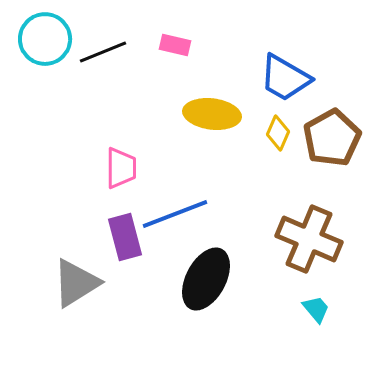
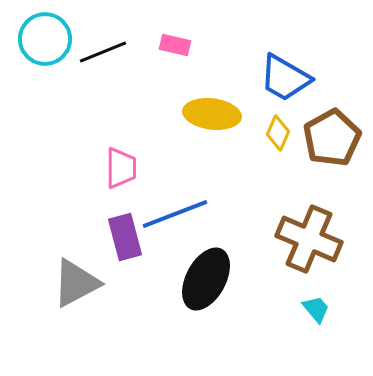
gray triangle: rotated 4 degrees clockwise
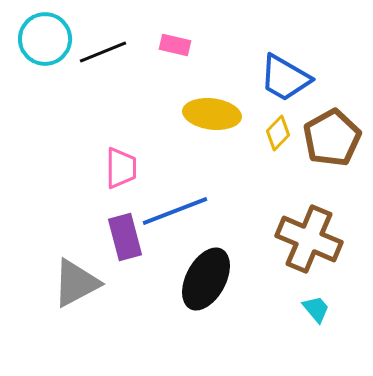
yellow diamond: rotated 20 degrees clockwise
blue line: moved 3 px up
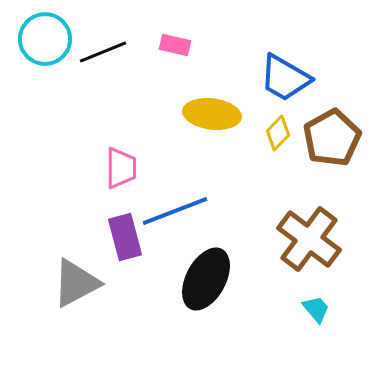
brown cross: rotated 14 degrees clockwise
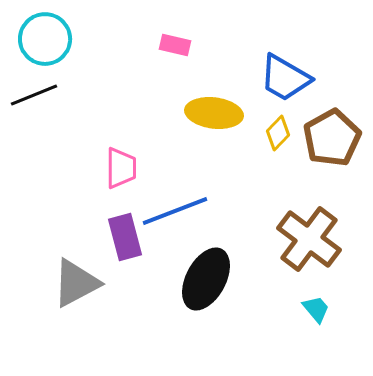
black line: moved 69 px left, 43 px down
yellow ellipse: moved 2 px right, 1 px up
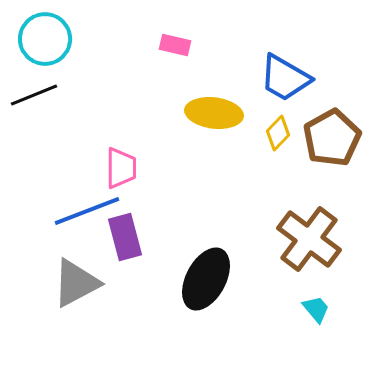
blue line: moved 88 px left
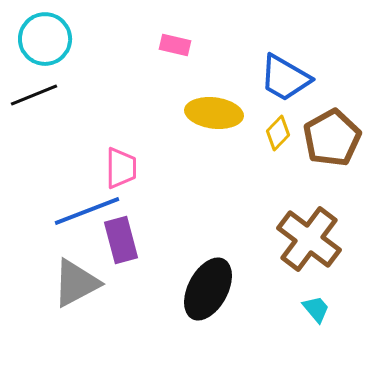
purple rectangle: moved 4 px left, 3 px down
black ellipse: moved 2 px right, 10 px down
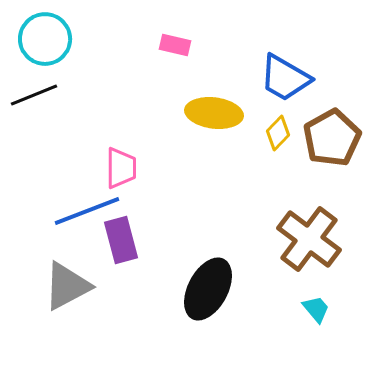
gray triangle: moved 9 px left, 3 px down
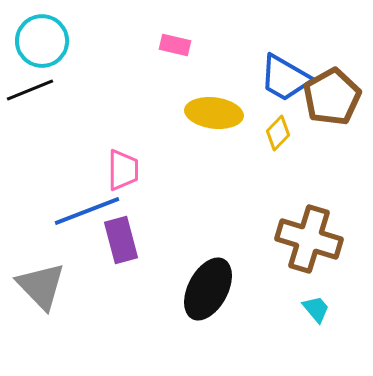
cyan circle: moved 3 px left, 2 px down
black line: moved 4 px left, 5 px up
brown pentagon: moved 41 px up
pink trapezoid: moved 2 px right, 2 px down
brown cross: rotated 20 degrees counterclockwise
gray triangle: moved 26 px left; rotated 46 degrees counterclockwise
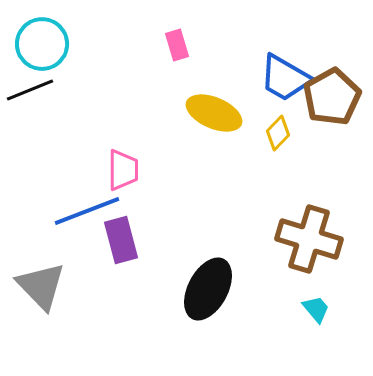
cyan circle: moved 3 px down
pink rectangle: moved 2 px right; rotated 60 degrees clockwise
yellow ellipse: rotated 16 degrees clockwise
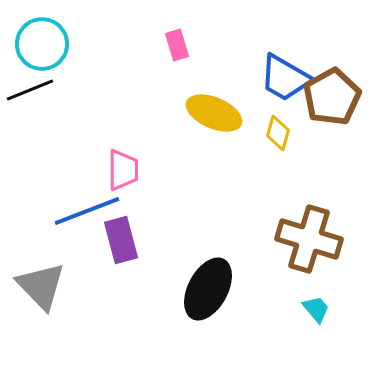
yellow diamond: rotated 28 degrees counterclockwise
